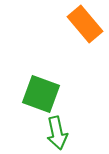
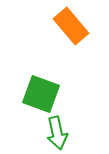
orange rectangle: moved 14 px left, 2 px down
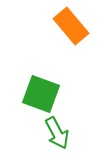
green arrow: rotated 16 degrees counterclockwise
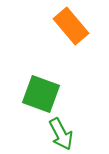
green arrow: moved 4 px right, 1 px down
